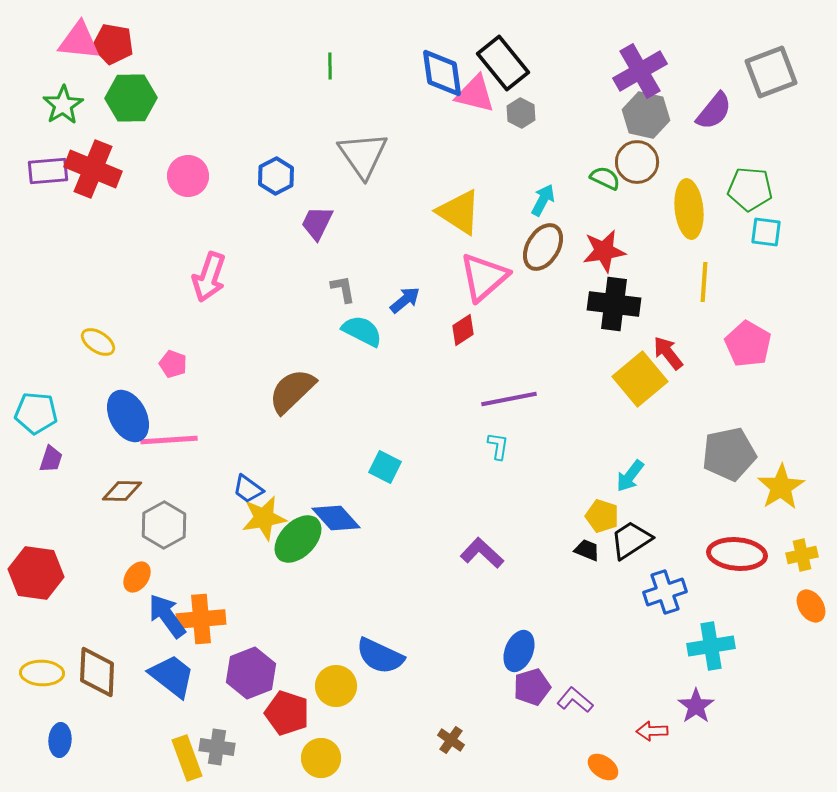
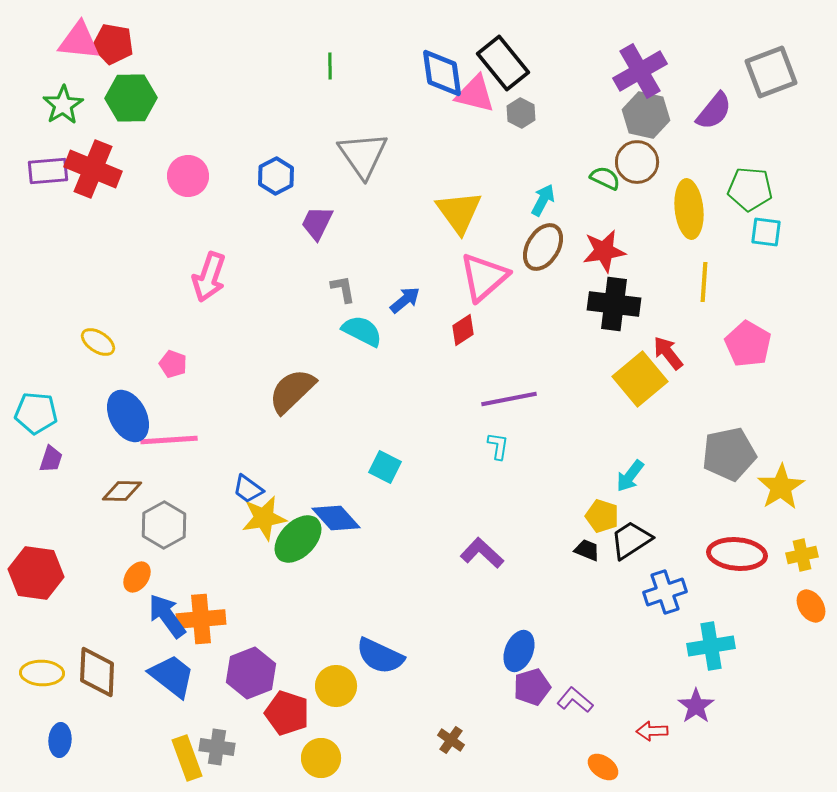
yellow triangle at (459, 212): rotated 21 degrees clockwise
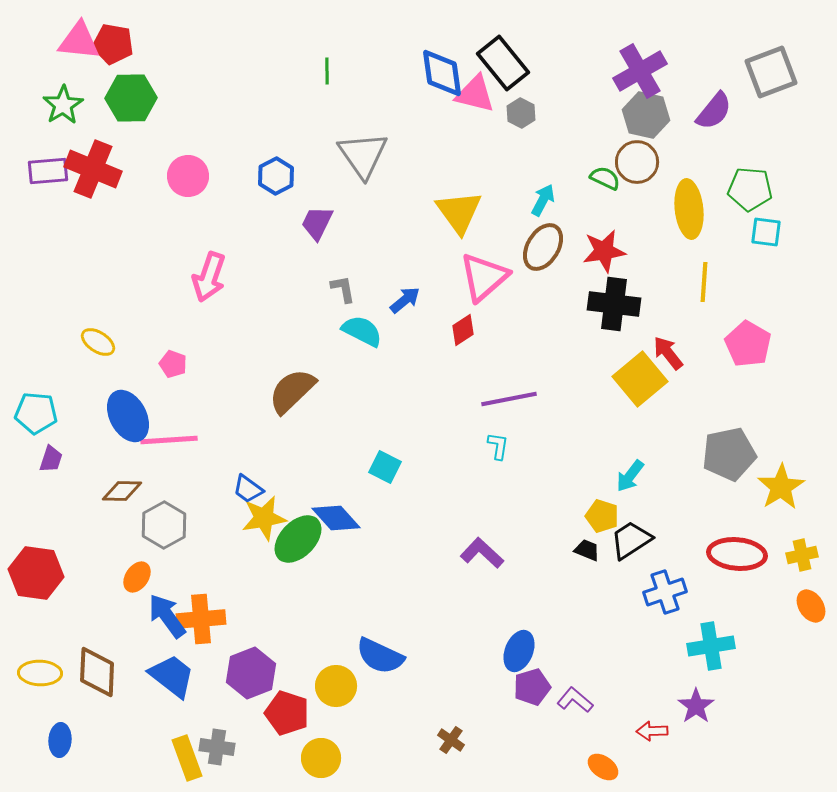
green line at (330, 66): moved 3 px left, 5 px down
yellow ellipse at (42, 673): moved 2 px left
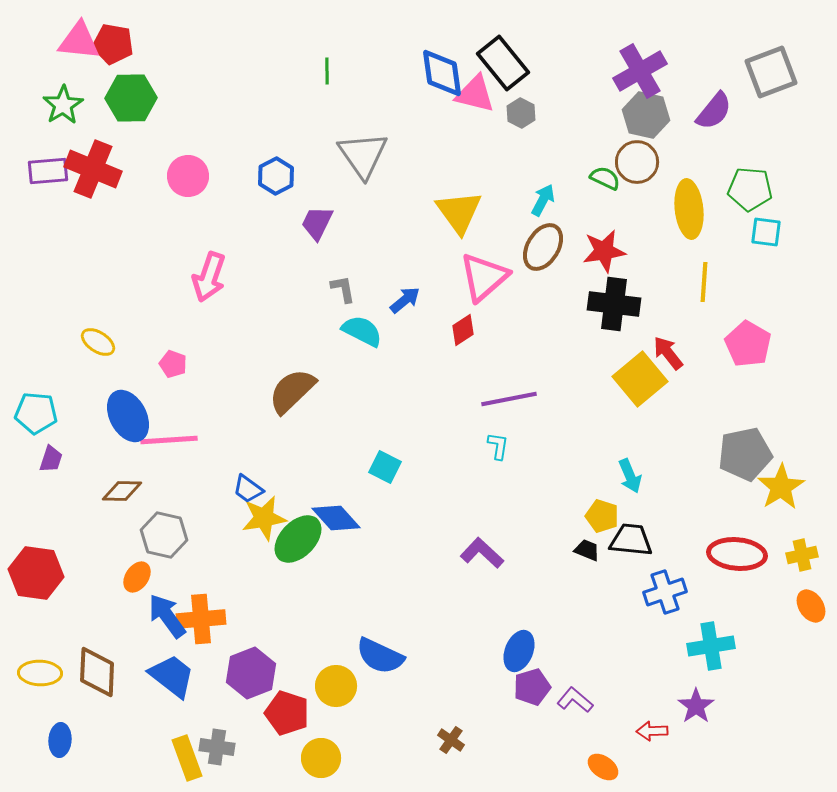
gray pentagon at (729, 454): moved 16 px right
cyan arrow at (630, 476): rotated 60 degrees counterclockwise
gray hexagon at (164, 525): moved 10 px down; rotated 18 degrees counterclockwise
black trapezoid at (631, 540): rotated 39 degrees clockwise
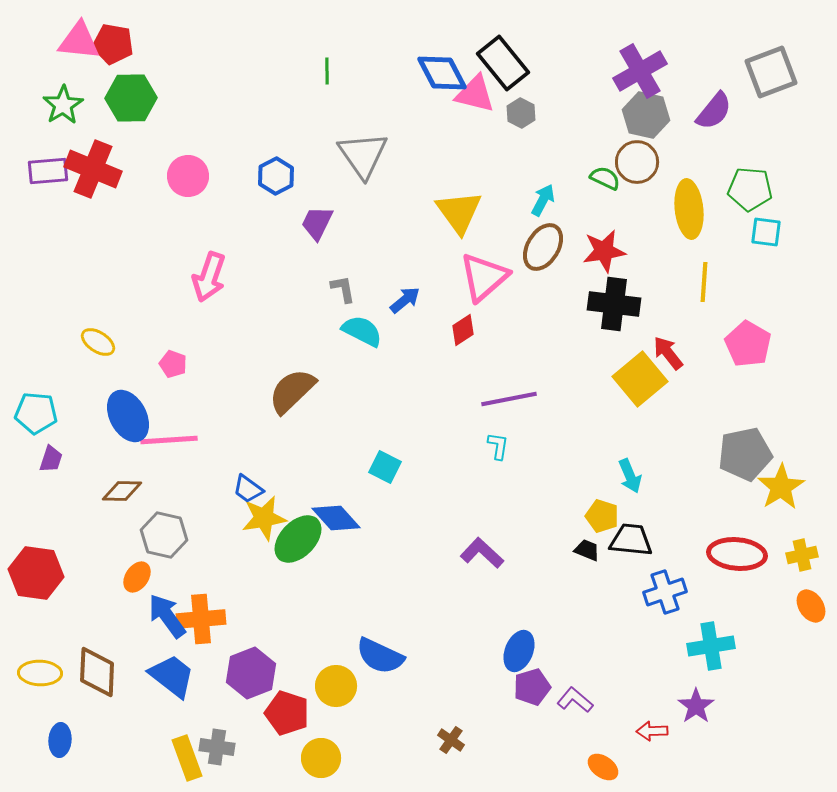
blue diamond at (442, 73): rotated 20 degrees counterclockwise
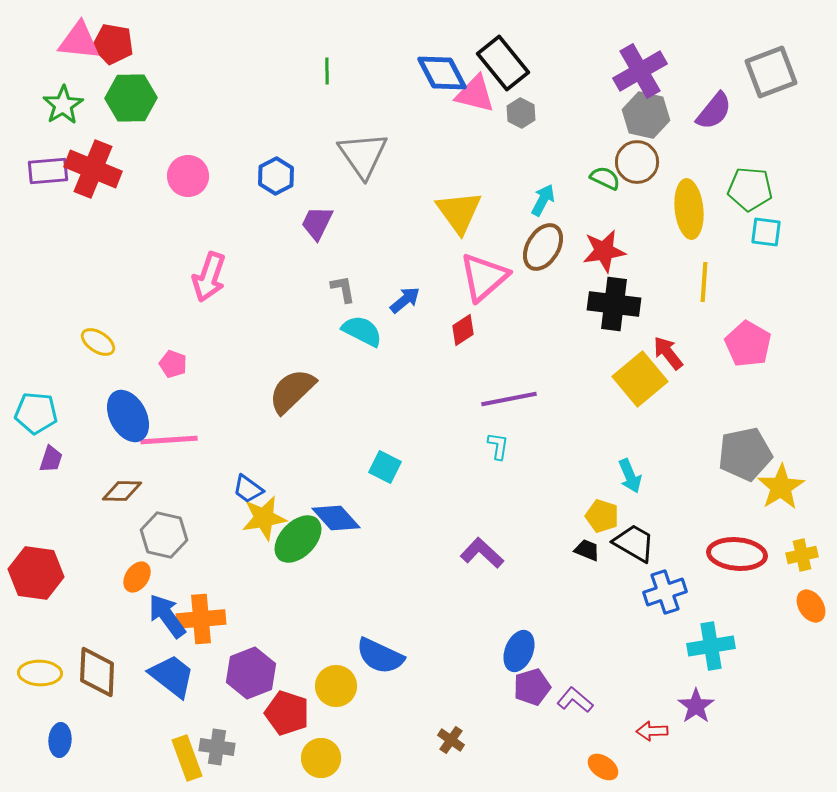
black trapezoid at (631, 540): moved 3 px right, 3 px down; rotated 24 degrees clockwise
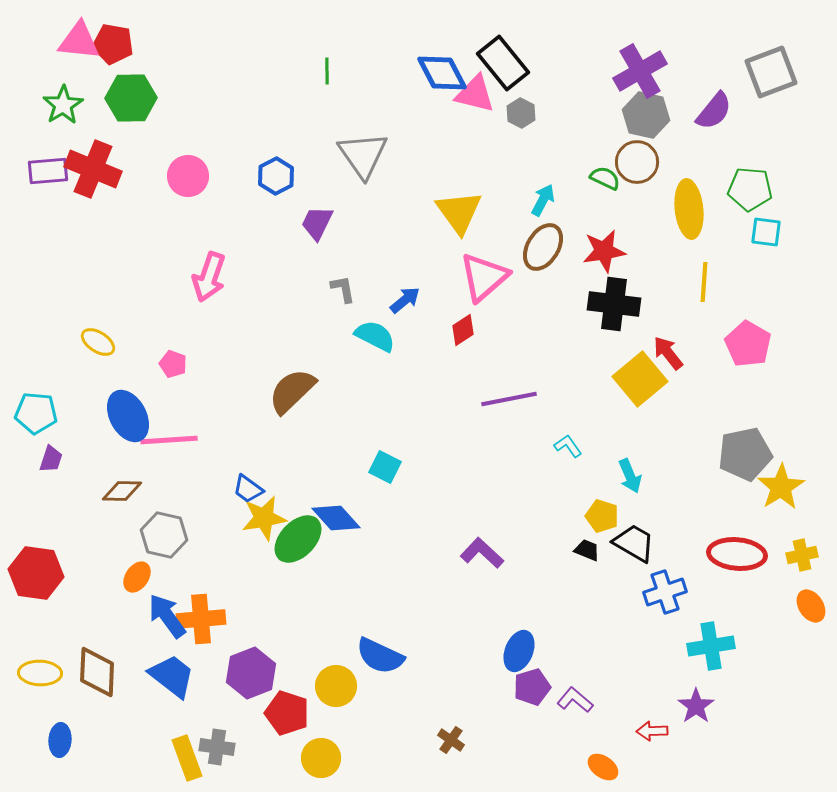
cyan semicircle at (362, 331): moved 13 px right, 5 px down
cyan L-shape at (498, 446): moved 70 px right; rotated 44 degrees counterclockwise
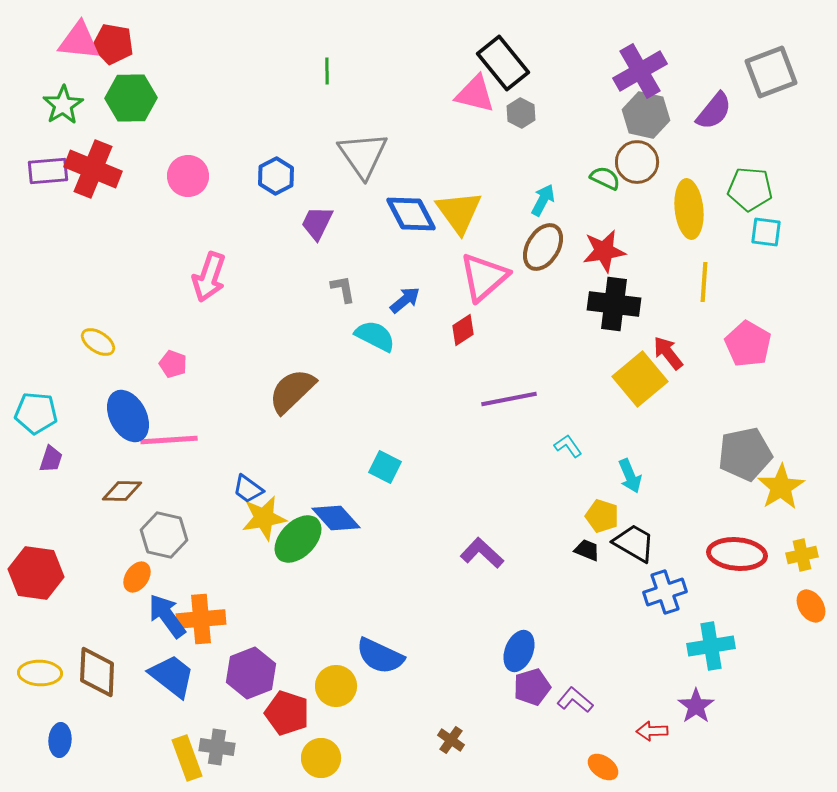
blue diamond at (442, 73): moved 31 px left, 141 px down
